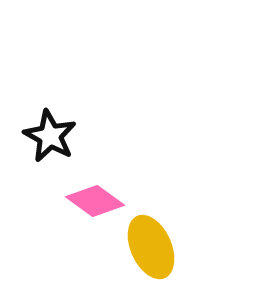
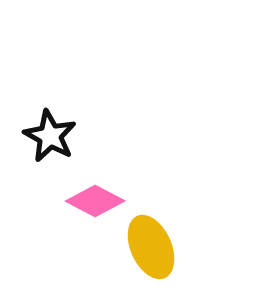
pink diamond: rotated 8 degrees counterclockwise
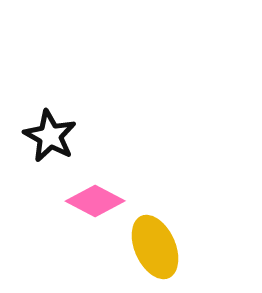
yellow ellipse: moved 4 px right
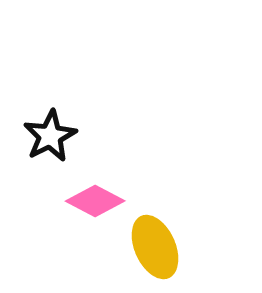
black star: rotated 16 degrees clockwise
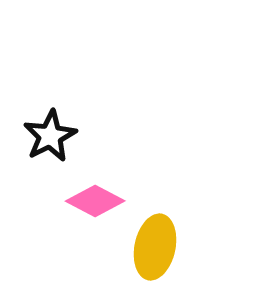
yellow ellipse: rotated 36 degrees clockwise
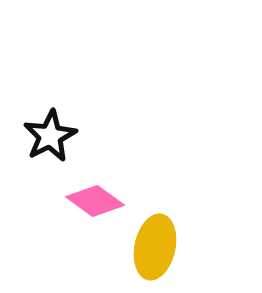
pink diamond: rotated 8 degrees clockwise
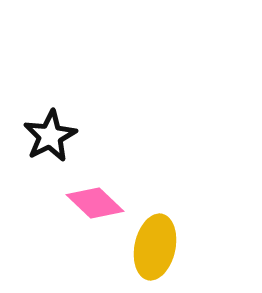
pink diamond: moved 2 px down; rotated 8 degrees clockwise
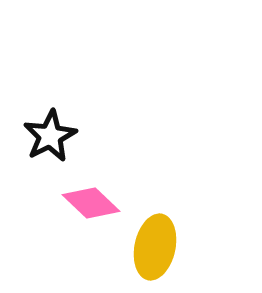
pink diamond: moved 4 px left
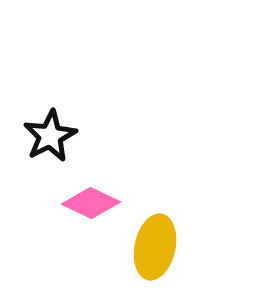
pink diamond: rotated 18 degrees counterclockwise
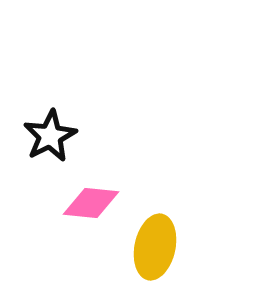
pink diamond: rotated 20 degrees counterclockwise
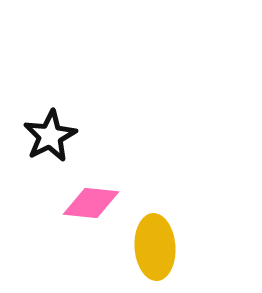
yellow ellipse: rotated 16 degrees counterclockwise
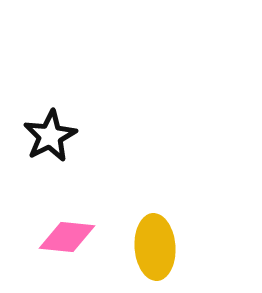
pink diamond: moved 24 px left, 34 px down
